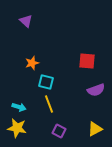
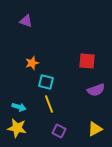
purple triangle: rotated 24 degrees counterclockwise
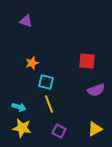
yellow star: moved 5 px right
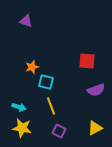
orange star: moved 4 px down
yellow line: moved 2 px right, 2 px down
yellow triangle: moved 1 px up
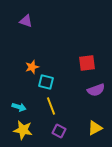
red square: moved 2 px down; rotated 12 degrees counterclockwise
yellow star: moved 1 px right, 2 px down
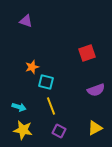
red square: moved 10 px up; rotated 12 degrees counterclockwise
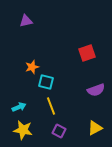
purple triangle: rotated 32 degrees counterclockwise
cyan arrow: rotated 40 degrees counterclockwise
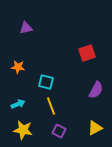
purple triangle: moved 7 px down
orange star: moved 14 px left; rotated 24 degrees clockwise
purple semicircle: rotated 42 degrees counterclockwise
cyan arrow: moved 1 px left, 3 px up
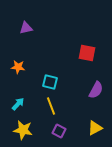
red square: rotated 30 degrees clockwise
cyan square: moved 4 px right
cyan arrow: rotated 24 degrees counterclockwise
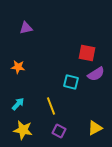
cyan square: moved 21 px right
purple semicircle: moved 16 px up; rotated 30 degrees clockwise
